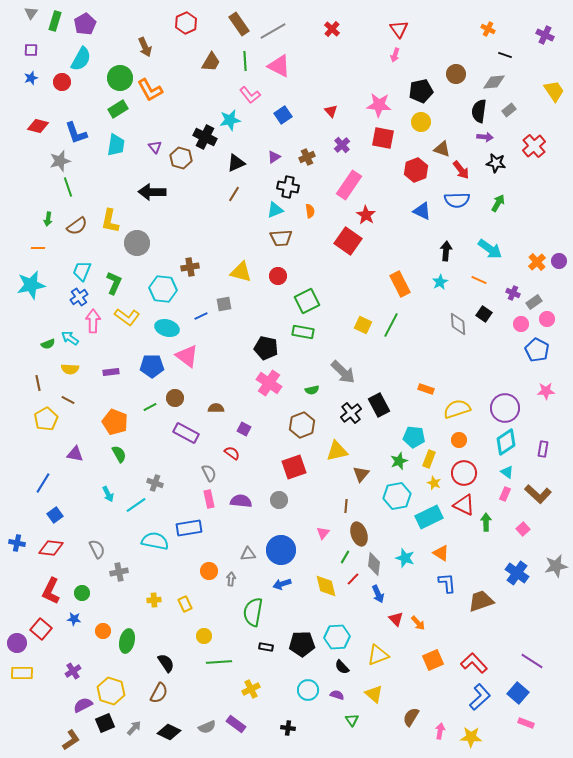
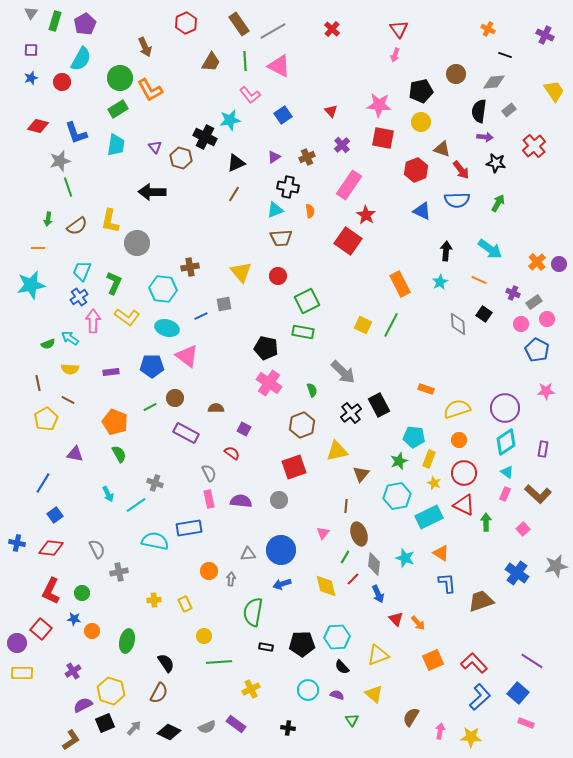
purple circle at (559, 261): moved 3 px down
yellow triangle at (241, 272): rotated 35 degrees clockwise
green semicircle at (312, 390): rotated 96 degrees counterclockwise
orange circle at (103, 631): moved 11 px left
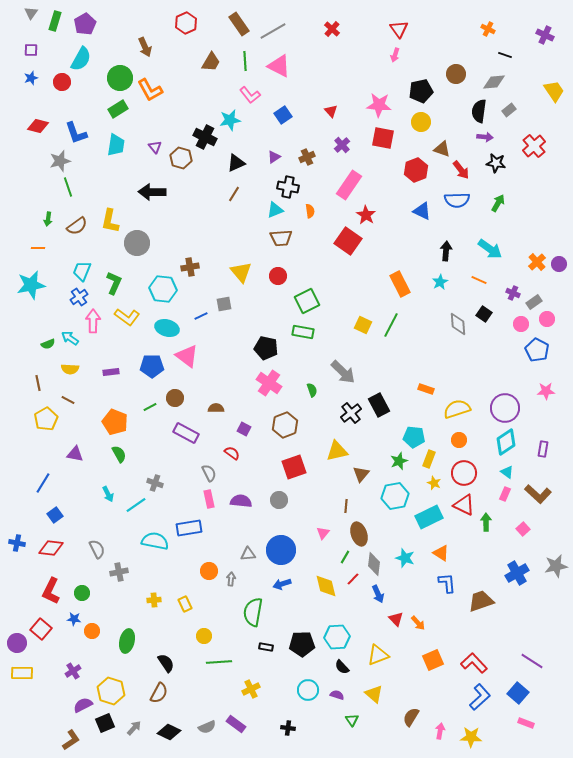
brown hexagon at (302, 425): moved 17 px left
cyan hexagon at (397, 496): moved 2 px left
blue cross at (517, 573): rotated 25 degrees clockwise
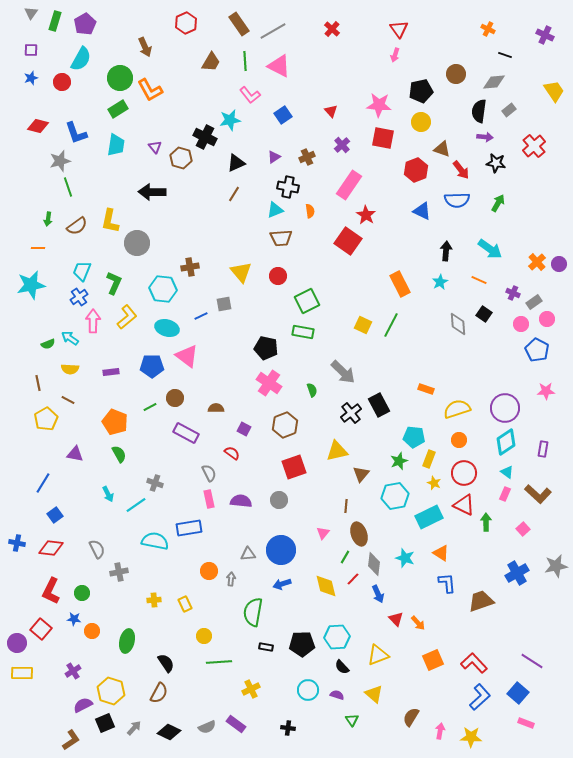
yellow L-shape at (127, 317): rotated 75 degrees counterclockwise
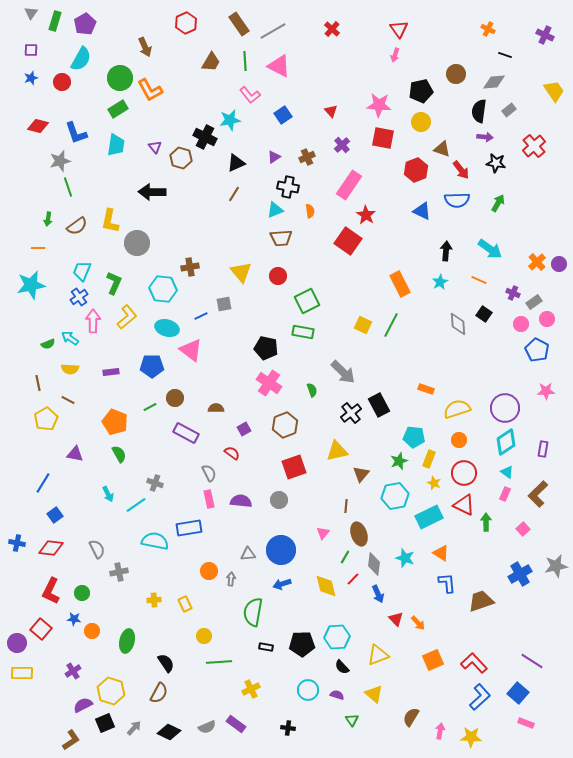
pink triangle at (187, 356): moved 4 px right, 6 px up
purple square at (244, 429): rotated 32 degrees clockwise
brown L-shape at (538, 494): rotated 92 degrees clockwise
blue cross at (517, 573): moved 3 px right, 1 px down
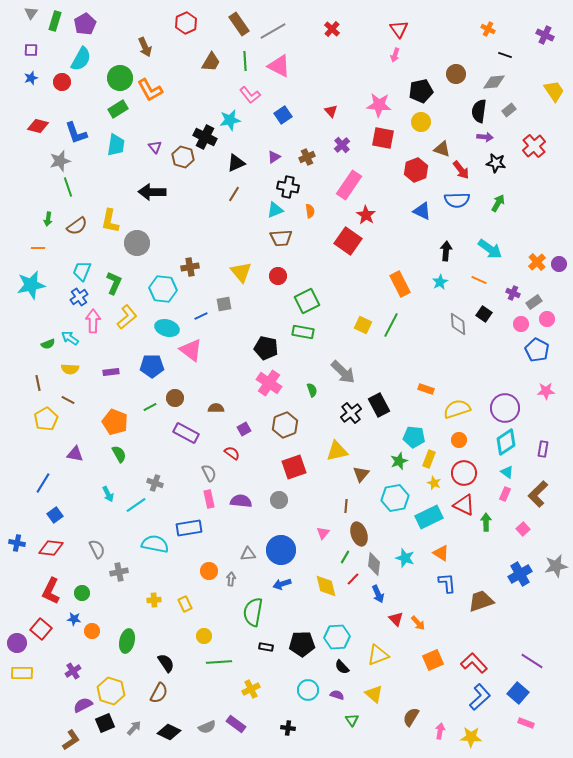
brown hexagon at (181, 158): moved 2 px right, 1 px up
cyan hexagon at (395, 496): moved 2 px down
cyan semicircle at (155, 541): moved 3 px down
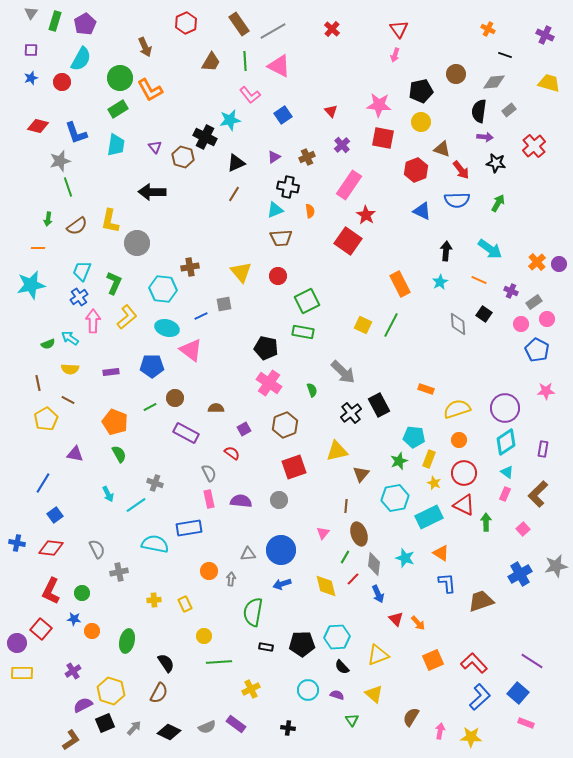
yellow trapezoid at (554, 91): moved 5 px left, 8 px up; rotated 40 degrees counterclockwise
purple cross at (513, 293): moved 2 px left, 2 px up
